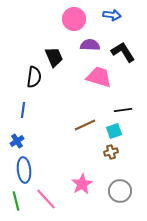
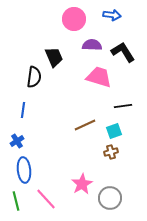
purple semicircle: moved 2 px right
black line: moved 4 px up
gray circle: moved 10 px left, 7 px down
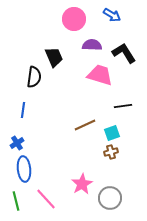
blue arrow: rotated 24 degrees clockwise
black L-shape: moved 1 px right, 1 px down
pink trapezoid: moved 1 px right, 2 px up
cyan square: moved 2 px left, 2 px down
blue cross: moved 2 px down
blue ellipse: moved 1 px up
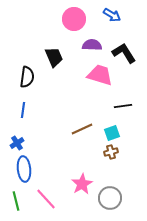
black semicircle: moved 7 px left
brown line: moved 3 px left, 4 px down
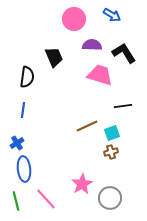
brown line: moved 5 px right, 3 px up
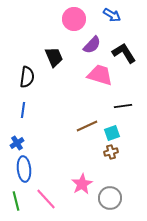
purple semicircle: rotated 132 degrees clockwise
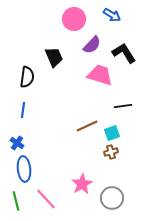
blue cross: rotated 24 degrees counterclockwise
gray circle: moved 2 px right
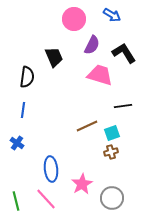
purple semicircle: rotated 18 degrees counterclockwise
blue ellipse: moved 27 px right
